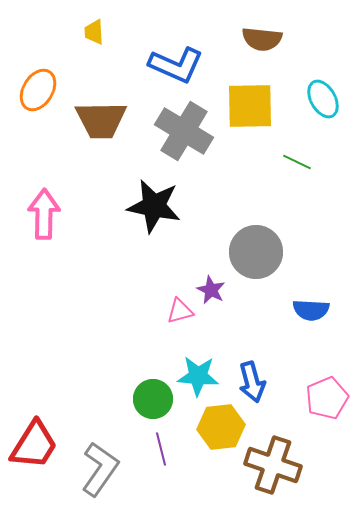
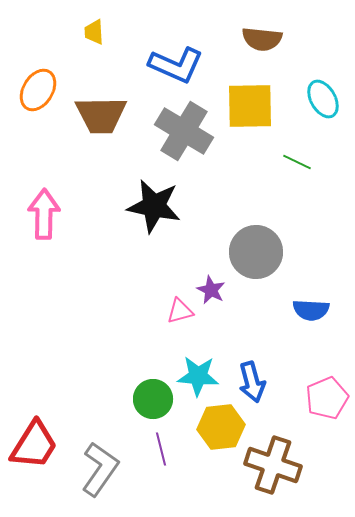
brown trapezoid: moved 5 px up
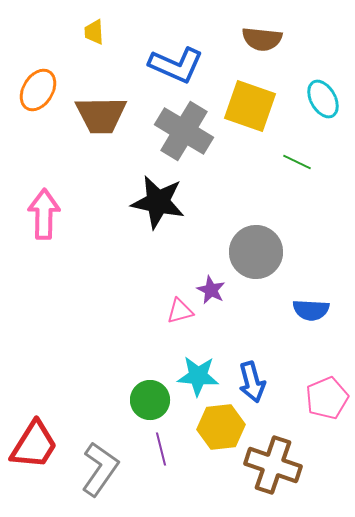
yellow square: rotated 20 degrees clockwise
black star: moved 4 px right, 4 px up
green circle: moved 3 px left, 1 px down
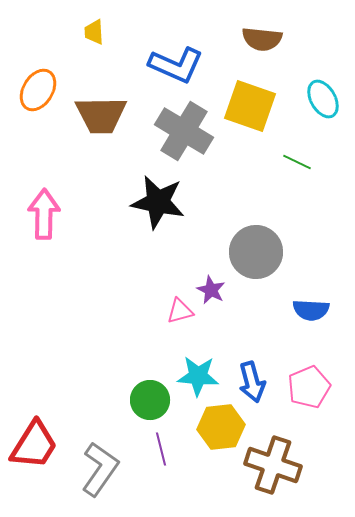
pink pentagon: moved 18 px left, 11 px up
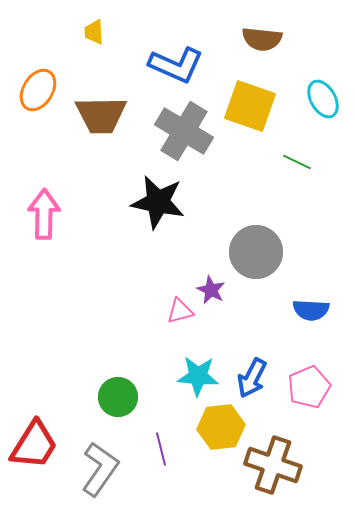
blue arrow: moved 4 px up; rotated 42 degrees clockwise
green circle: moved 32 px left, 3 px up
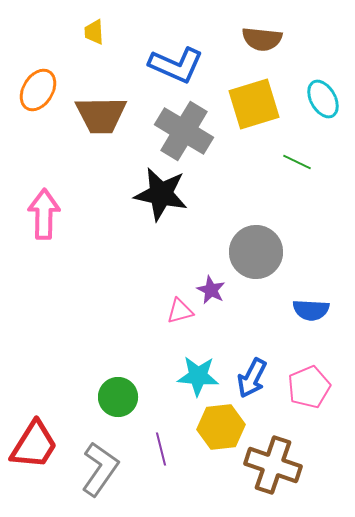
yellow square: moved 4 px right, 2 px up; rotated 36 degrees counterclockwise
black star: moved 3 px right, 8 px up
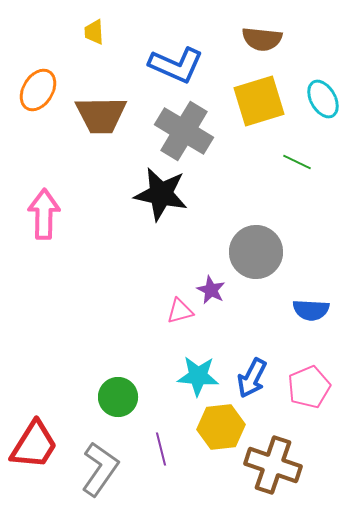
yellow square: moved 5 px right, 3 px up
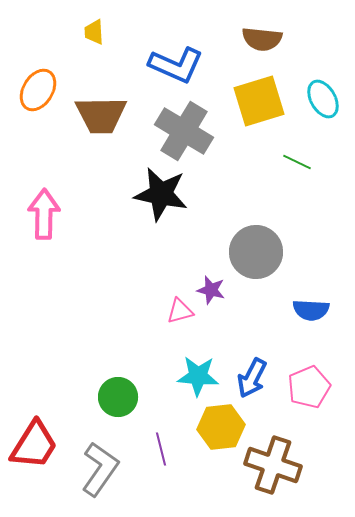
purple star: rotated 12 degrees counterclockwise
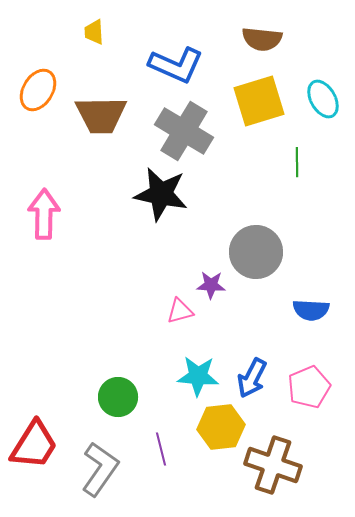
green line: rotated 64 degrees clockwise
purple star: moved 5 px up; rotated 12 degrees counterclockwise
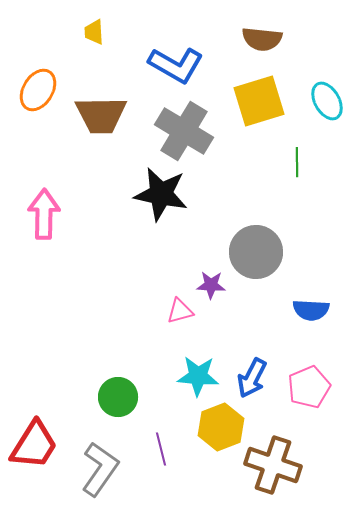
blue L-shape: rotated 6 degrees clockwise
cyan ellipse: moved 4 px right, 2 px down
yellow hexagon: rotated 15 degrees counterclockwise
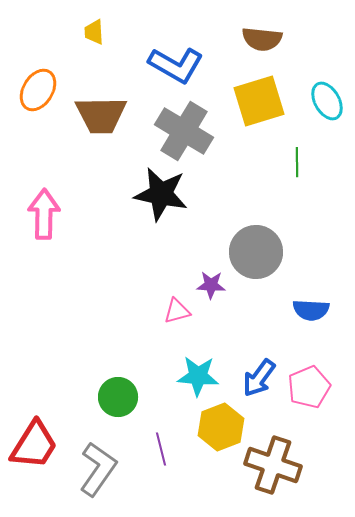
pink triangle: moved 3 px left
blue arrow: moved 7 px right; rotated 9 degrees clockwise
gray L-shape: moved 2 px left
